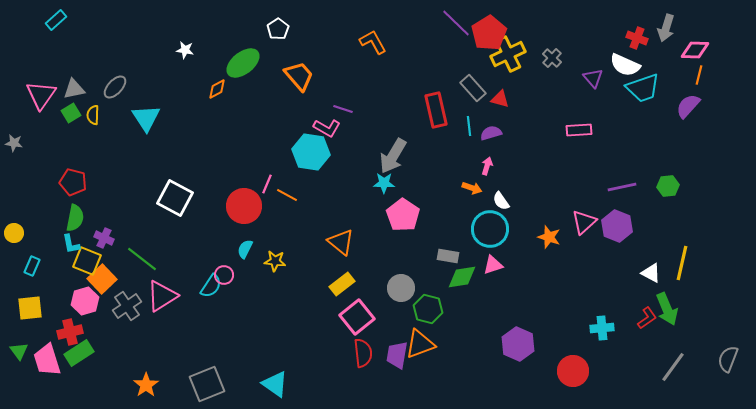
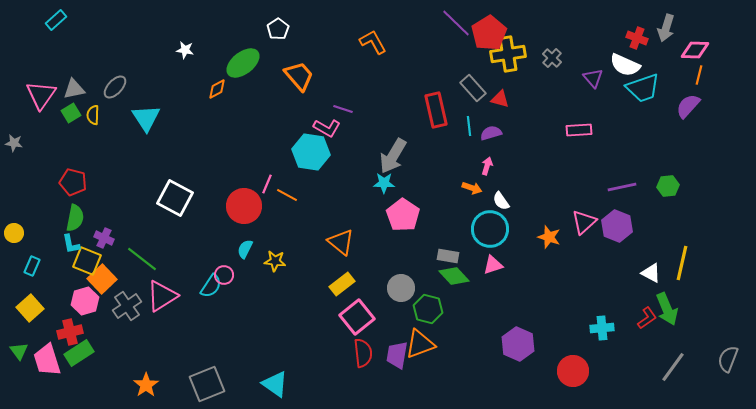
yellow cross at (508, 54): rotated 16 degrees clockwise
green diamond at (462, 277): moved 8 px left, 1 px up; rotated 56 degrees clockwise
yellow square at (30, 308): rotated 36 degrees counterclockwise
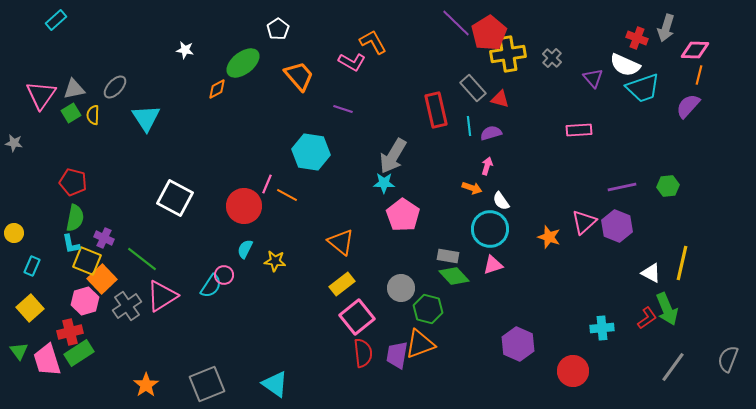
pink L-shape at (327, 128): moved 25 px right, 66 px up
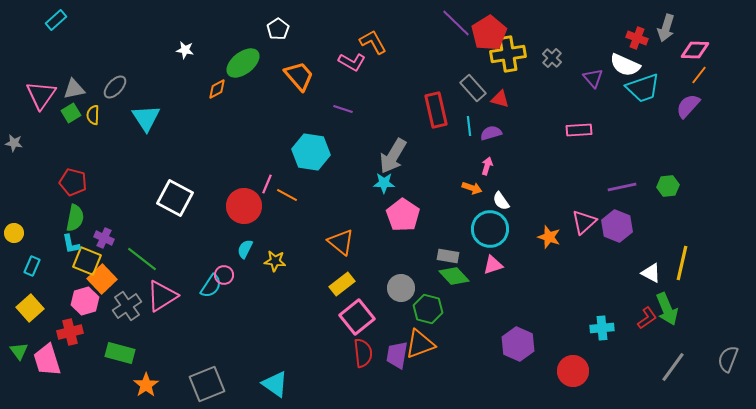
orange line at (699, 75): rotated 24 degrees clockwise
green rectangle at (79, 353): moved 41 px right; rotated 48 degrees clockwise
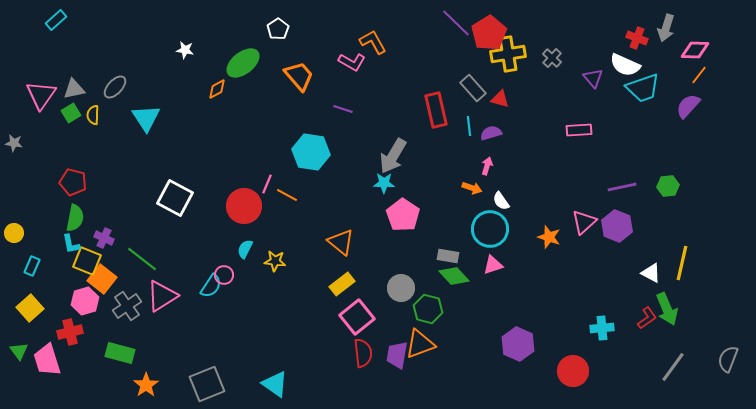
orange square at (102, 279): rotated 8 degrees counterclockwise
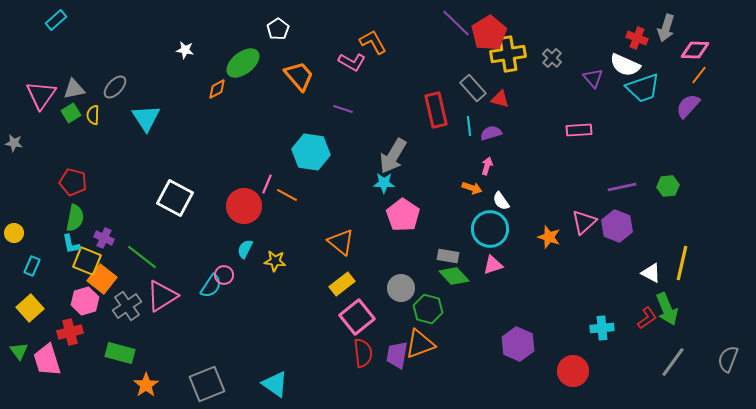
green line at (142, 259): moved 2 px up
gray line at (673, 367): moved 5 px up
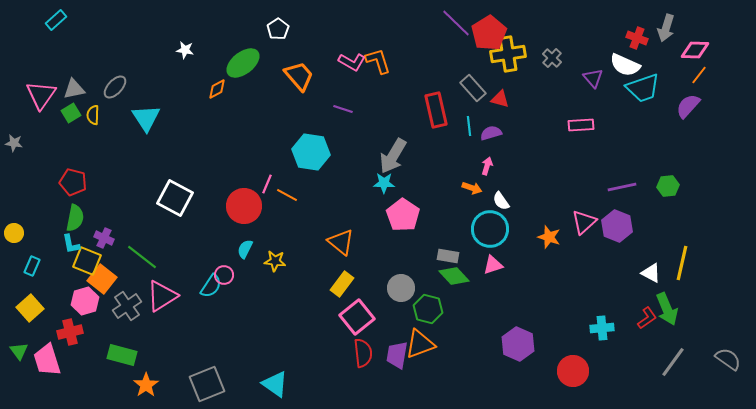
orange L-shape at (373, 42): moved 5 px right, 19 px down; rotated 12 degrees clockwise
pink rectangle at (579, 130): moved 2 px right, 5 px up
yellow rectangle at (342, 284): rotated 15 degrees counterclockwise
green rectangle at (120, 353): moved 2 px right, 2 px down
gray semicircle at (728, 359): rotated 104 degrees clockwise
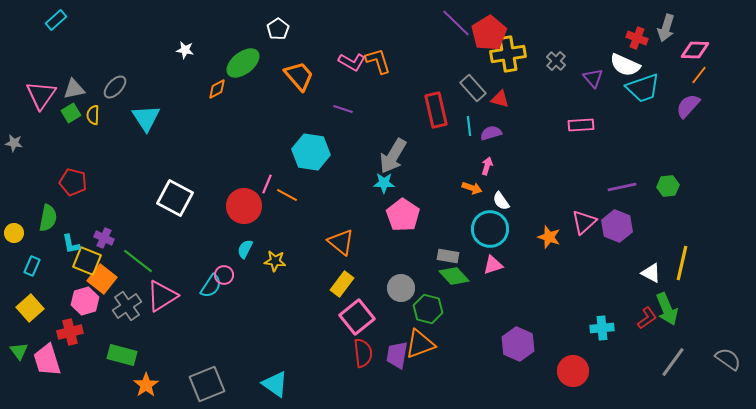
gray cross at (552, 58): moved 4 px right, 3 px down
green semicircle at (75, 218): moved 27 px left
green line at (142, 257): moved 4 px left, 4 px down
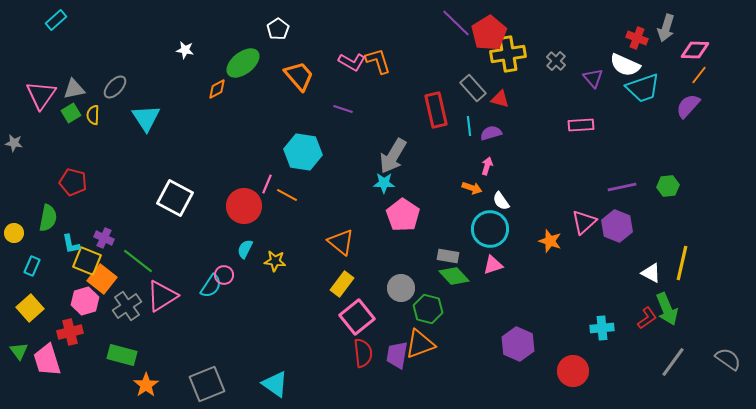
cyan hexagon at (311, 152): moved 8 px left
orange star at (549, 237): moved 1 px right, 4 px down
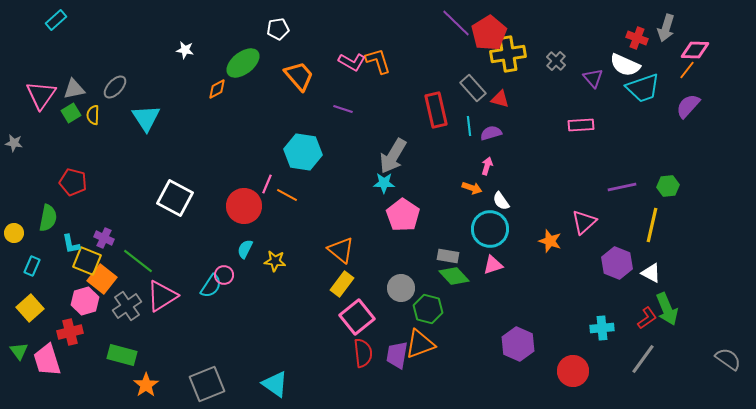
white pentagon at (278, 29): rotated 25 degrees clockwise
orange line at (699, 75): moved 12 px left, 5 px up
purple hexagon at (617, 226): moved 37 px down
orange triangle at (341, 242): moved 8 px down
yellow line at (682, 263): moved 30 px left, 38 px up
gray line at (673, 362): moved 30 px left, 3 px up
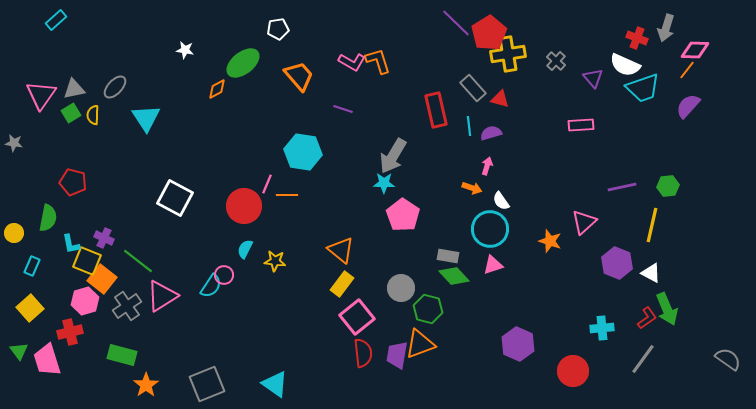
orange line at (287, 195): rotated 30 degrees counterclockwise
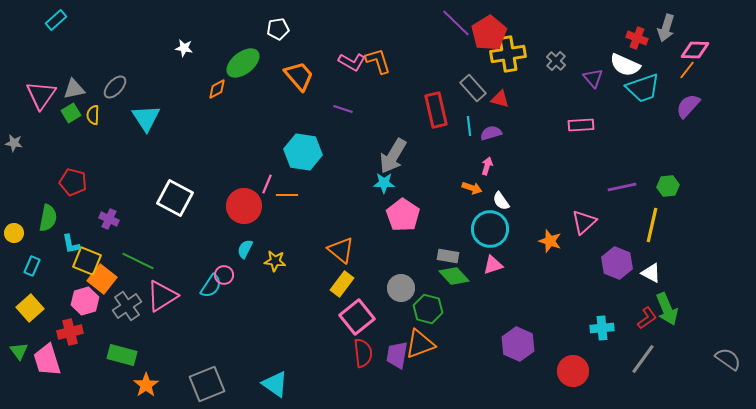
white star at (185, 50): moved 1 px left, 2 px up
purple cross at (104, 238): moved 5 px right, 19 px up
green line at (138, 261): rotated 12 degrees counterclockwise
